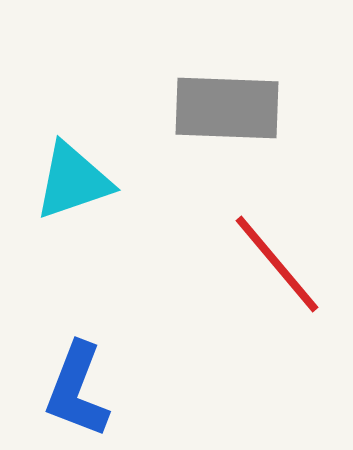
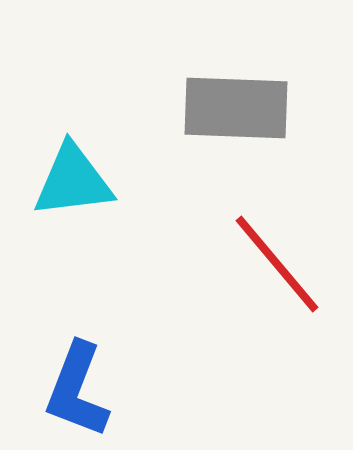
gray rectangle: moved 9 px right
cyan triangle: rotated 12 degrees clockwise
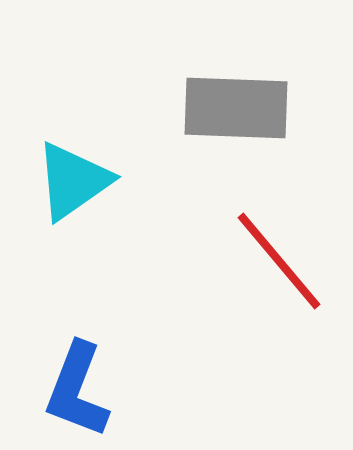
cyan triangle: rotated 28 degrees counterclockwise
red line: moved 2 px right, 3 px up
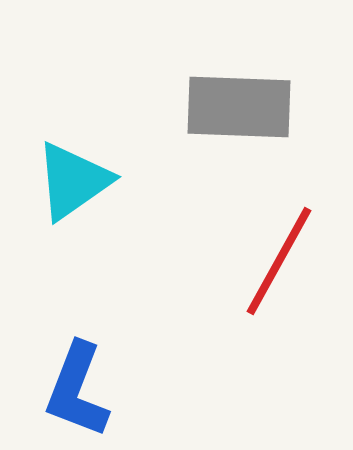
gray rectangle: moved 3 px right, 1 px up
red line: rotated 69 degrees clockwise
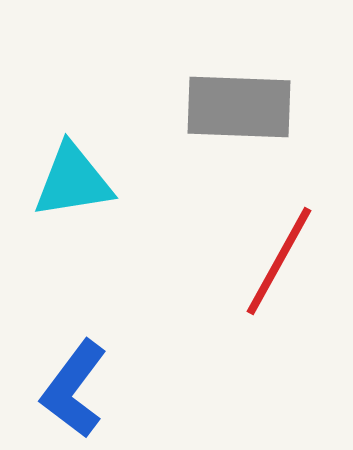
cyan triangle: rotated 26 degrees clockwise
blue L-shape: moved 3 px left, 1 px up; rotated 16 degrees clockwise
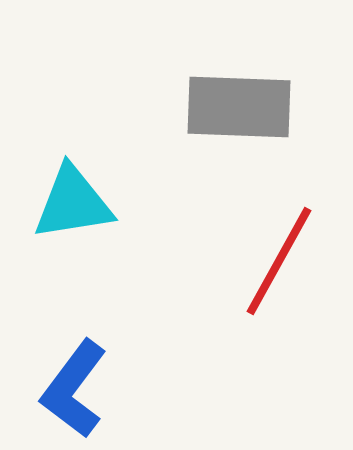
cyan triangle: moved 22 px down
